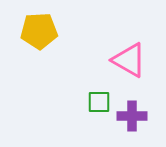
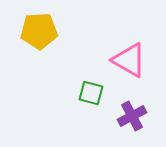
green square: moved 8 px left, 9 px up; rotated 15 degrees clockwise
purple cross: rotated 28 degrees counterclockwise
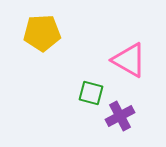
yellow pentagon: moved 3 px right, 2 px down
purple cross: moved 12 px left
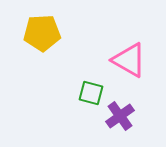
purple cross: rotated 8 degrees counterclockwise
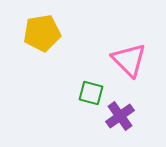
yellow pentagon: rotated 6 degrees counterclockwise
pink triangle: rotated 15 degrees clockwise
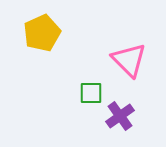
yellow pentagon: rotated 15 degrees counterclockwise
green square: rotated 15 degrees counterclockwise
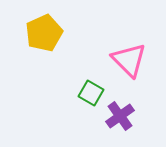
yellow pentagon: moved 2 px right
green square: rotated 30 degrees clockwise
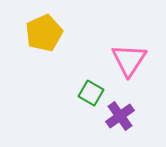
pink triangle: rotated 18 degrees clockwise
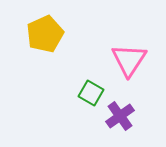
yellow pentagon: moved 1 px right, 1 px down
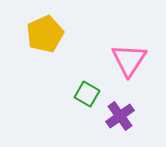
green square: moved 4 px left, 1 px down
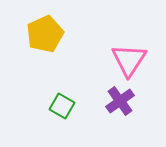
green square: moved 25 px left, 12 px down
purple cross: moved 15 px up
